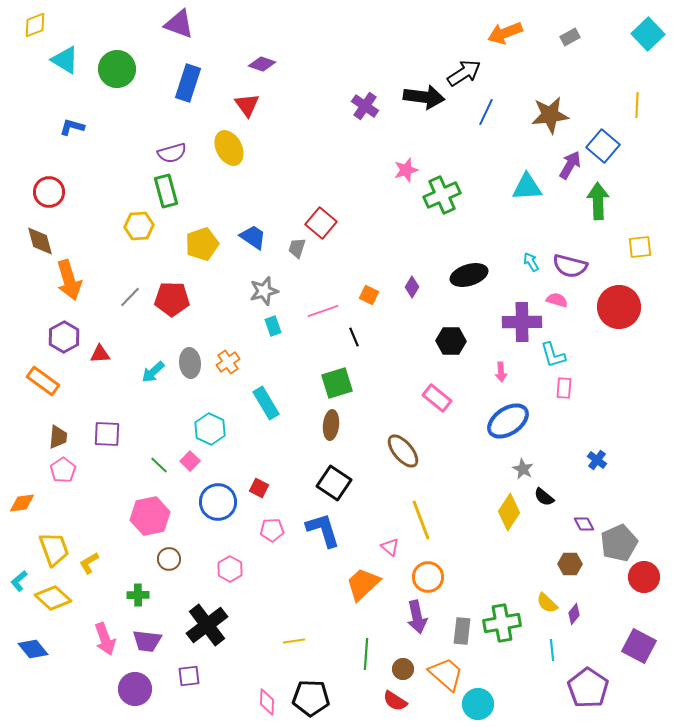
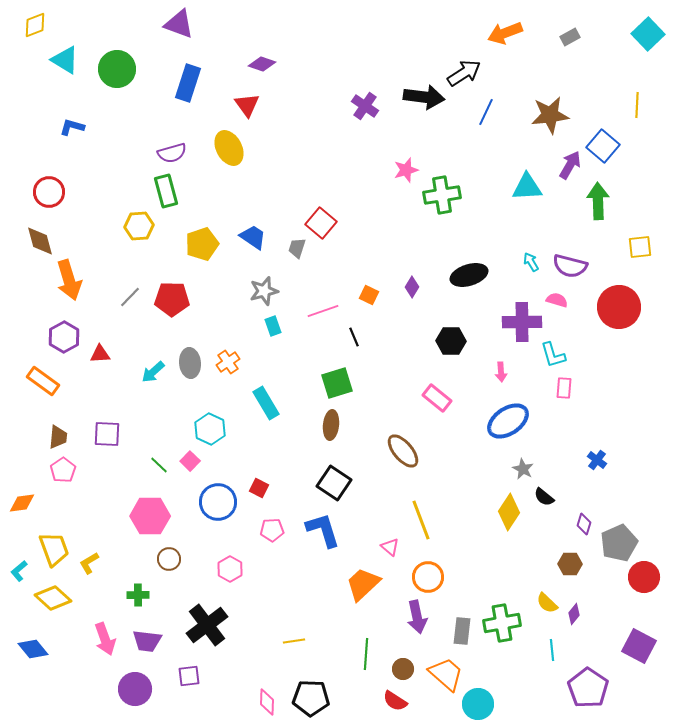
green cross at (442, 195): rotated 15 degrees clockwise
pink hexagon at (150, 516): rotated 12 degrees clockwise
purple diamond at (584, 524): rotated 45 degrees clockwise
cyan L-shape at (19, 581): moved 10 px up
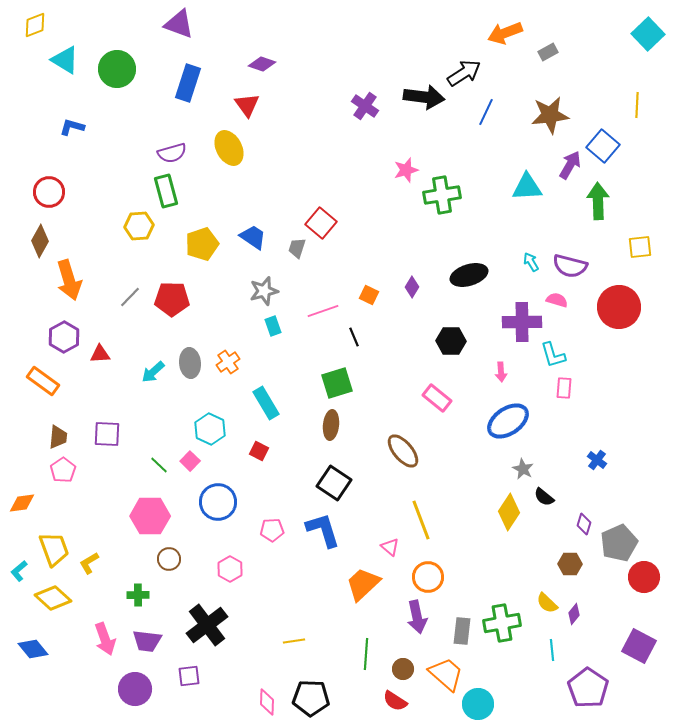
gray rectangle at (570, 37): moved 22 px left, 15 px down
brown diamond at (40, 241): rotated 44 degrees clockwise
red square at (259, 488): moved 37 px up
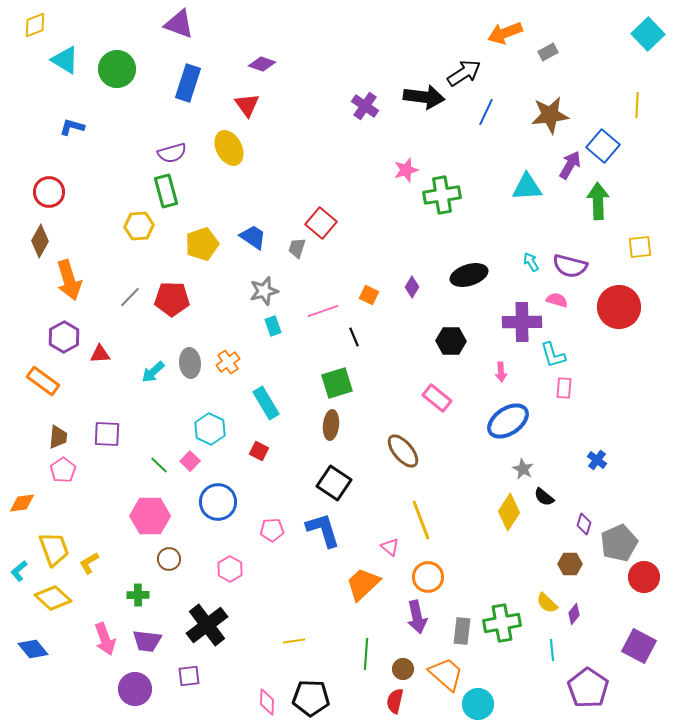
red semicircle at (395, 701): rotated 70 degrees clockwise
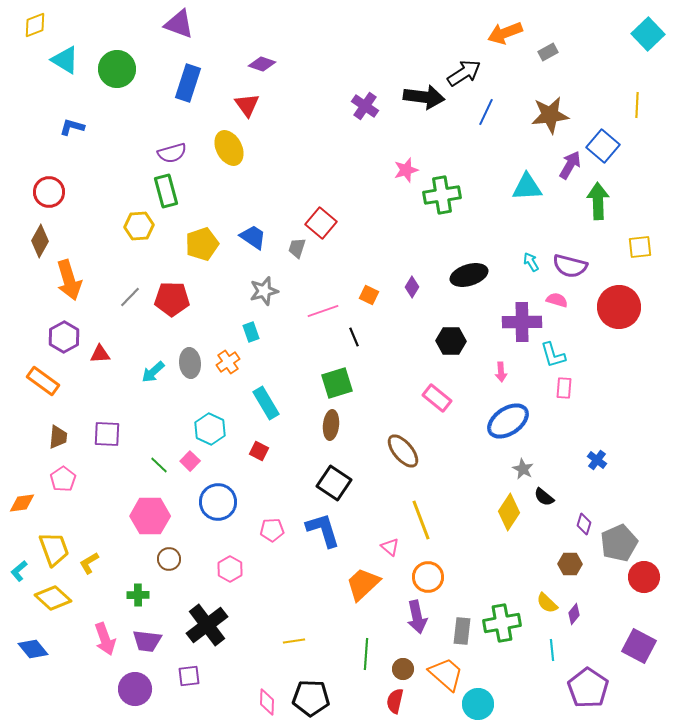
cyan rectangle at (273, 326): moved 22 px left, 6 px down
pink pentagon at (63, 470): moved 9 px down
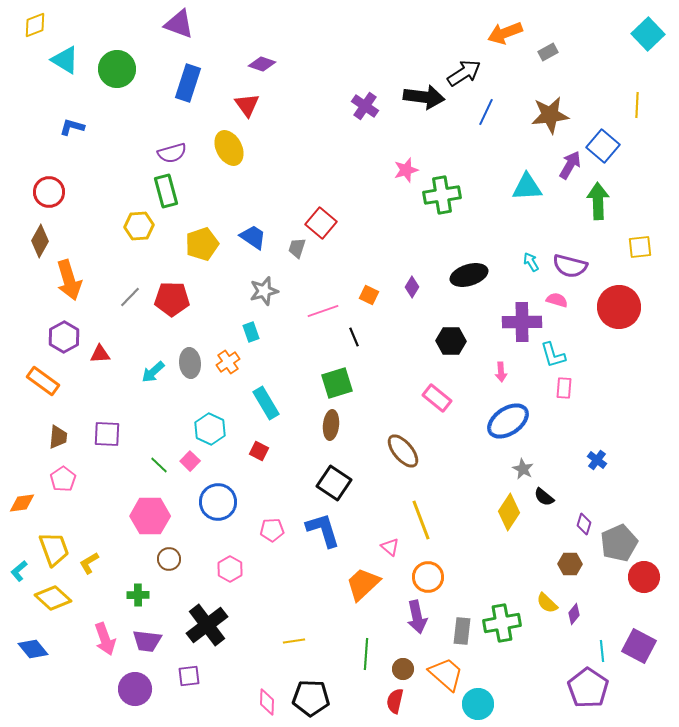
cyan line at (552, 650): moved 50 px right, 1 px down
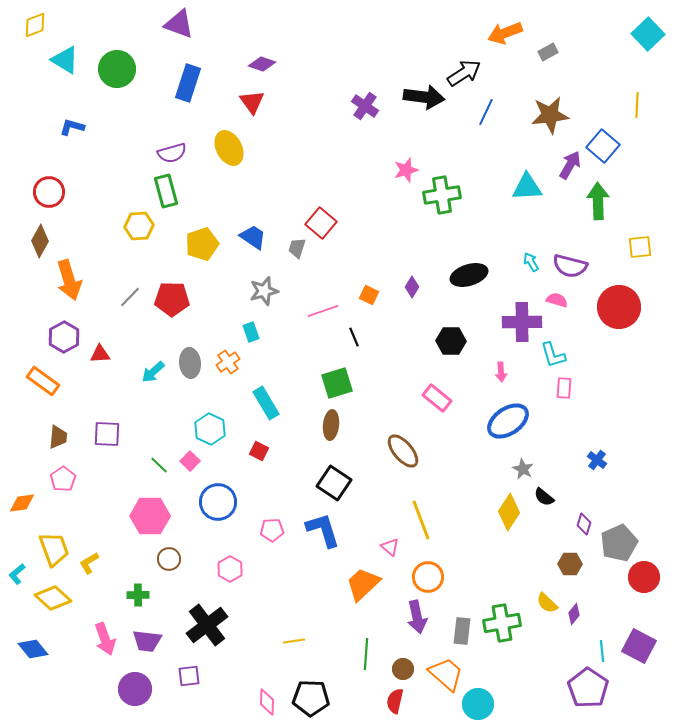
red triangle at (247, 105): moved 5 px right, 3 px up
cyan L-shape at (19, 571): moved 2 px left, 3 px down
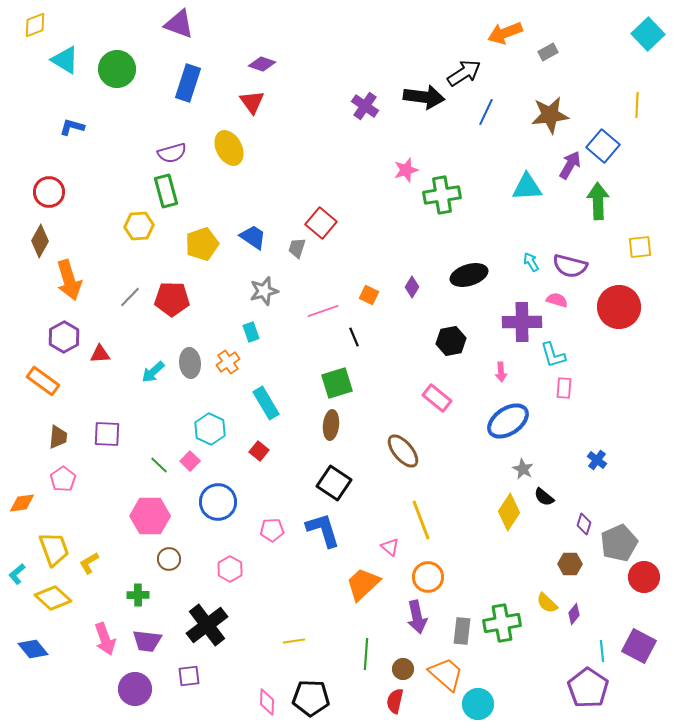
black hexagon at (451, 341): rotated 12 degrees counterclockwise
red square at (259, 451): rotated 12 degrees clockwise
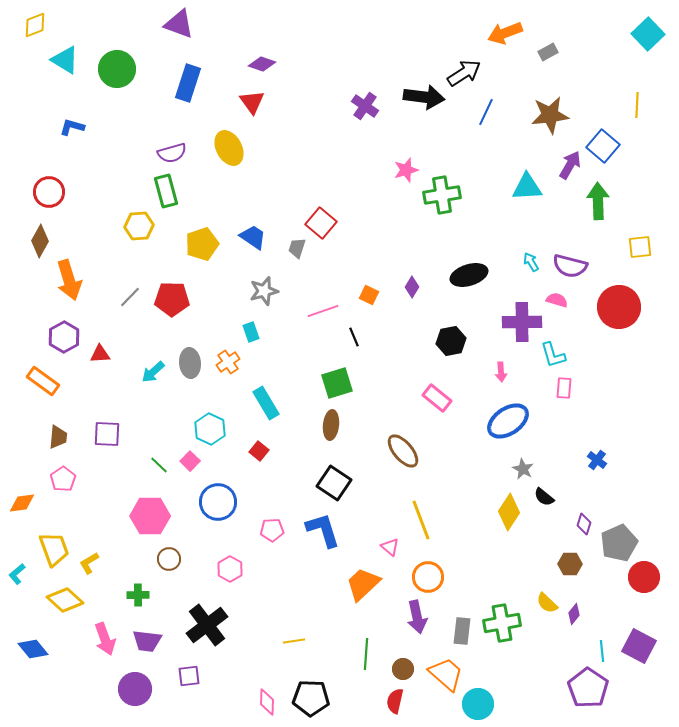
yellow diamond at (53, 598): moved 12 px right, 2 px down
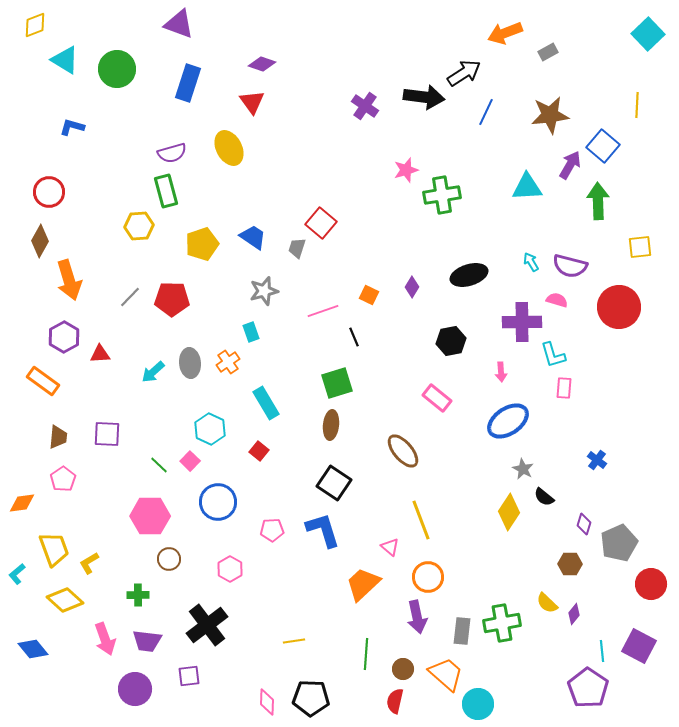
red circle at (644, 577): moved 7 px right, 7 px down
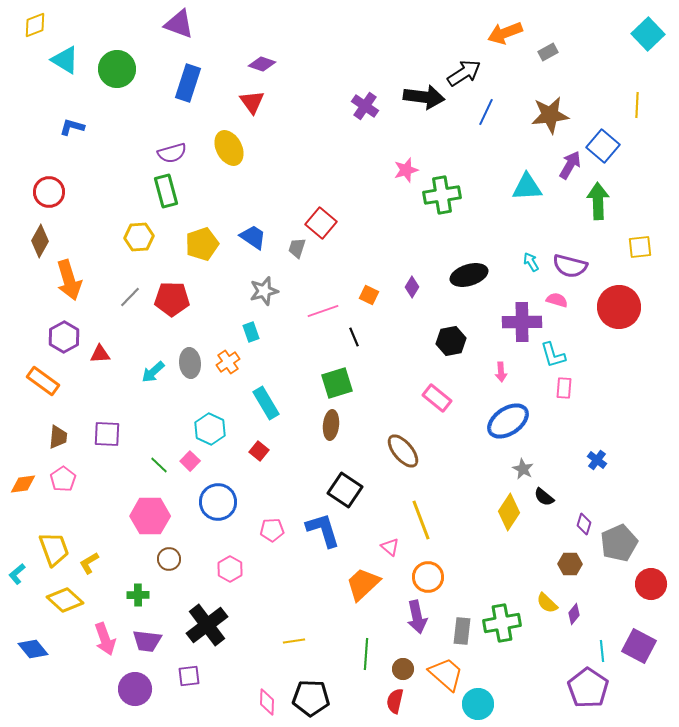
yellow hexagon at (139, 226): moved 11 px down
black square at (334, 483): moved 11 px right, 7 px down
orange diamond at (22, 503): moved 1 px right, 19 px up
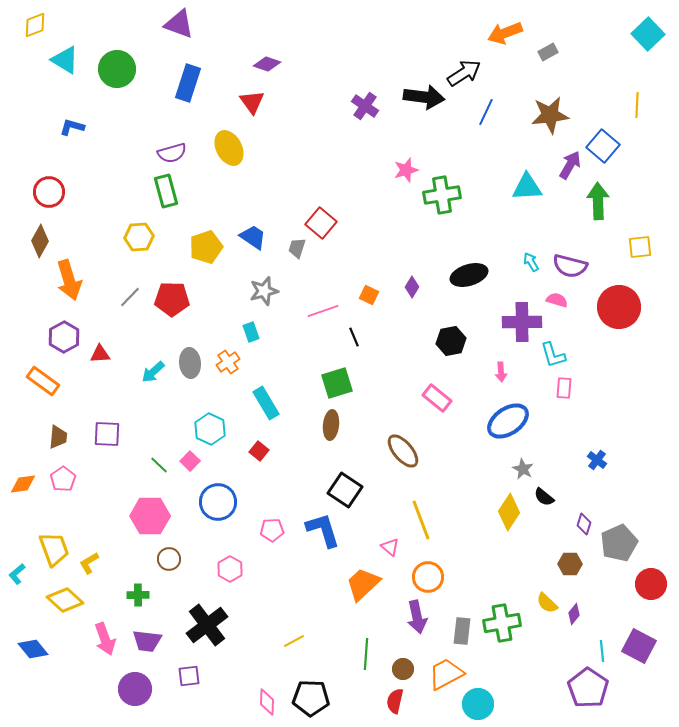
purple diamond at (262, 64): moved 5 px right
yellow pentagon at (202, 244): moved 4 px right, 3 px down
yellow line at (294, 641): rotated 20 degrees counterclockwise
orange trapezoid at (446, 674): rotated 69 degrees counterclockwise
